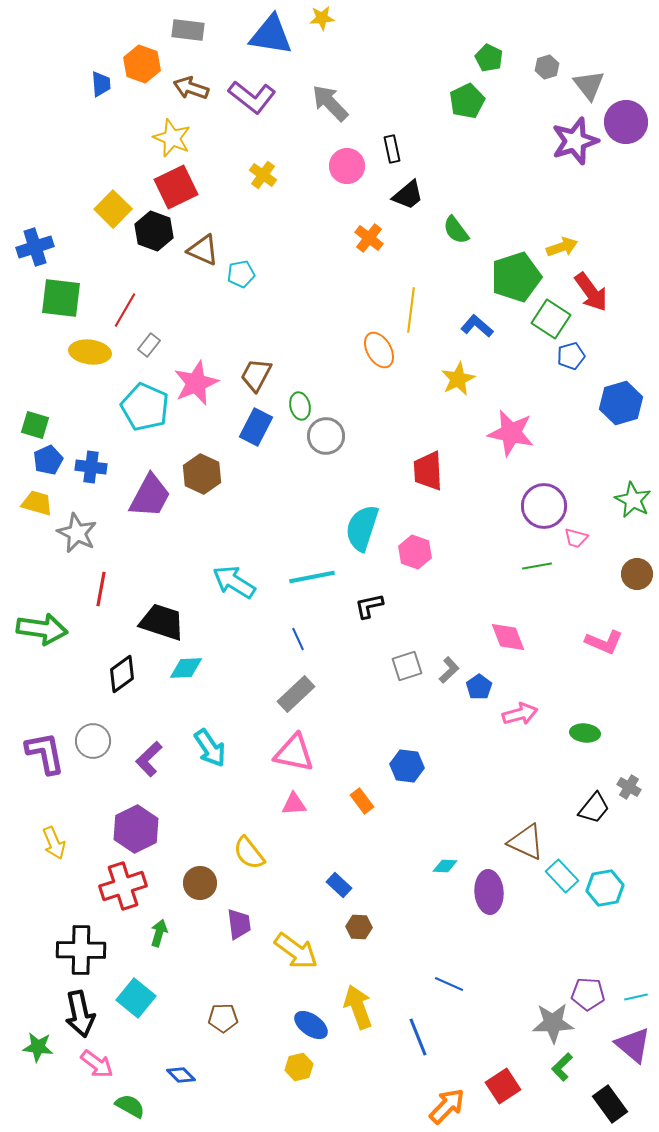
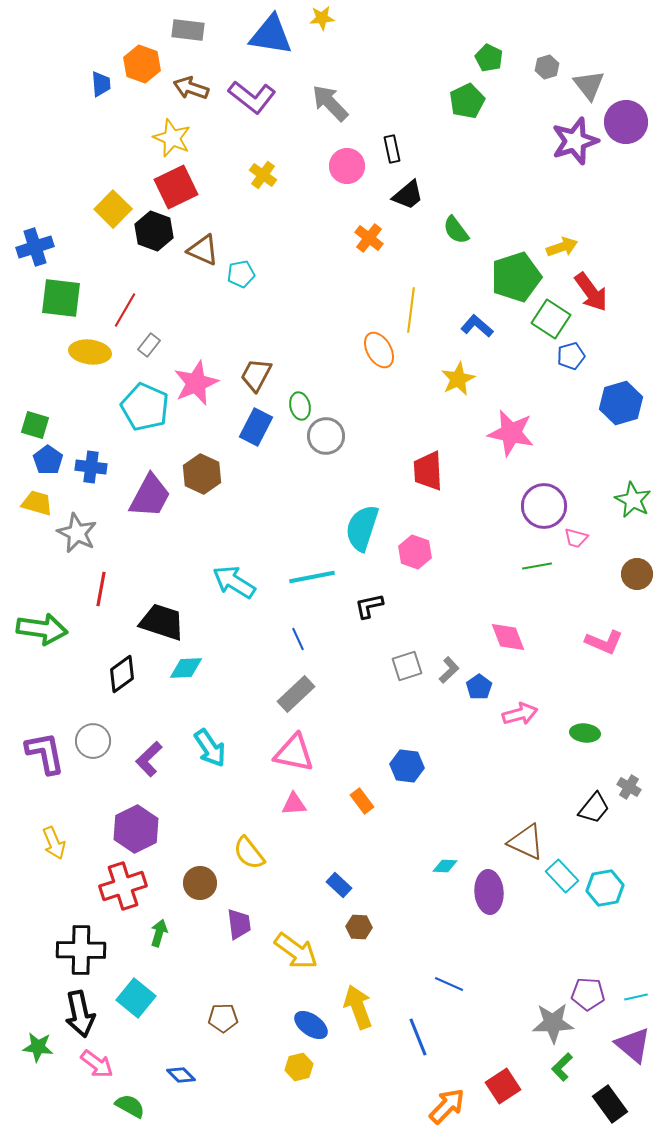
blue pentagon at (48, 460): rotated 12 degrees counterclockwise
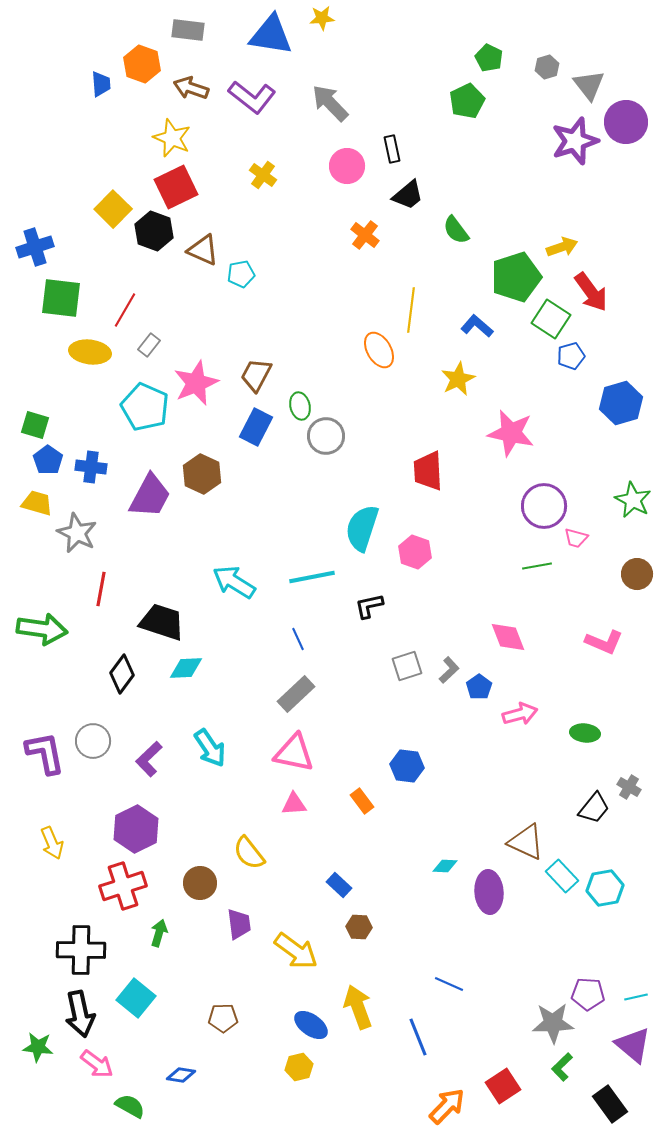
orange cross at (369, 238): moved 4 px left, 3 px up
black diamond at (122, 674): rotated 18 degrees counterclockwise
yellow arrow at (54, 843): moved 2 px left
blue diamond at (181, 1075): rotated 36 degrees counterclockwise
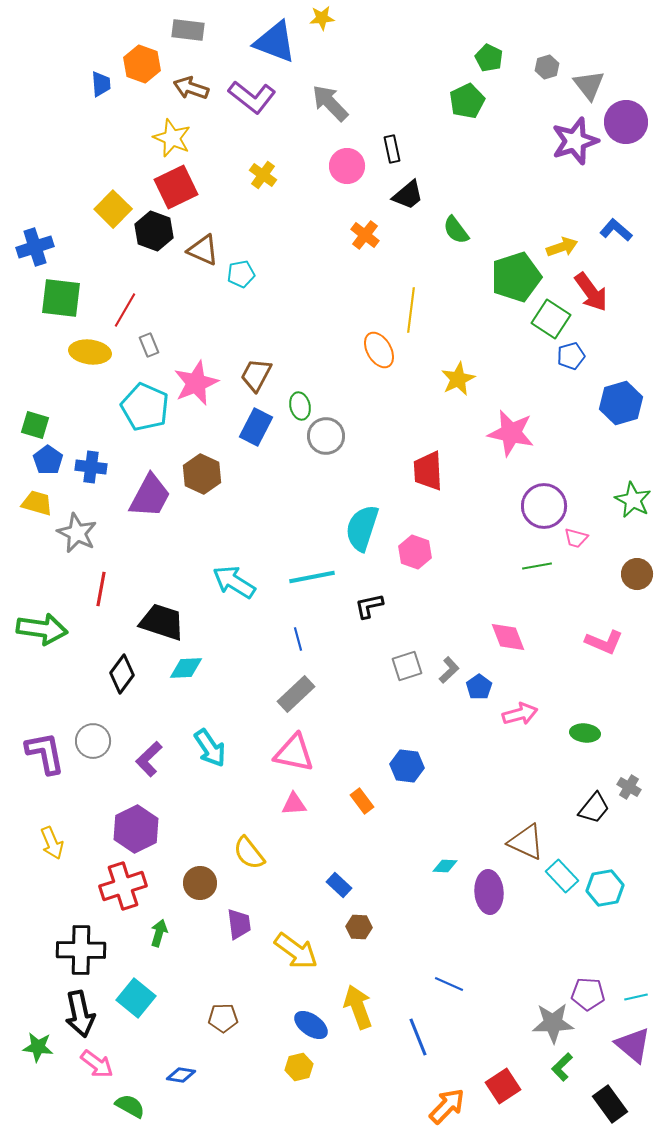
blue triangle at (271, 35): moved 4 px right, 7 px down; rotated 12 degrees clockwise
blue L-shape at (477, 326): moved 139 px right, 96 px up
gray rectangle at (149, 345): rotated 60 degrees counterclockwise
blue line at (298, 639): rotated 10 degrees clockwise
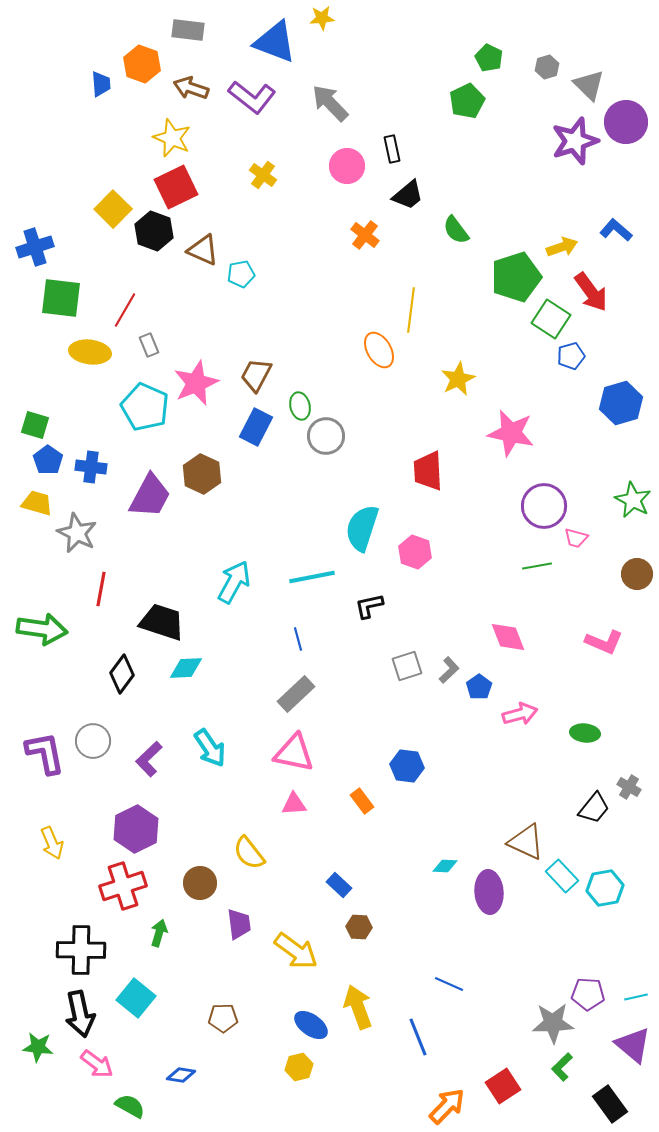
gray triangle at (589, 85): rotated 8 degrees counterclockwise
cyan arrow at (234, 582): rotated 87 degrees clockwise
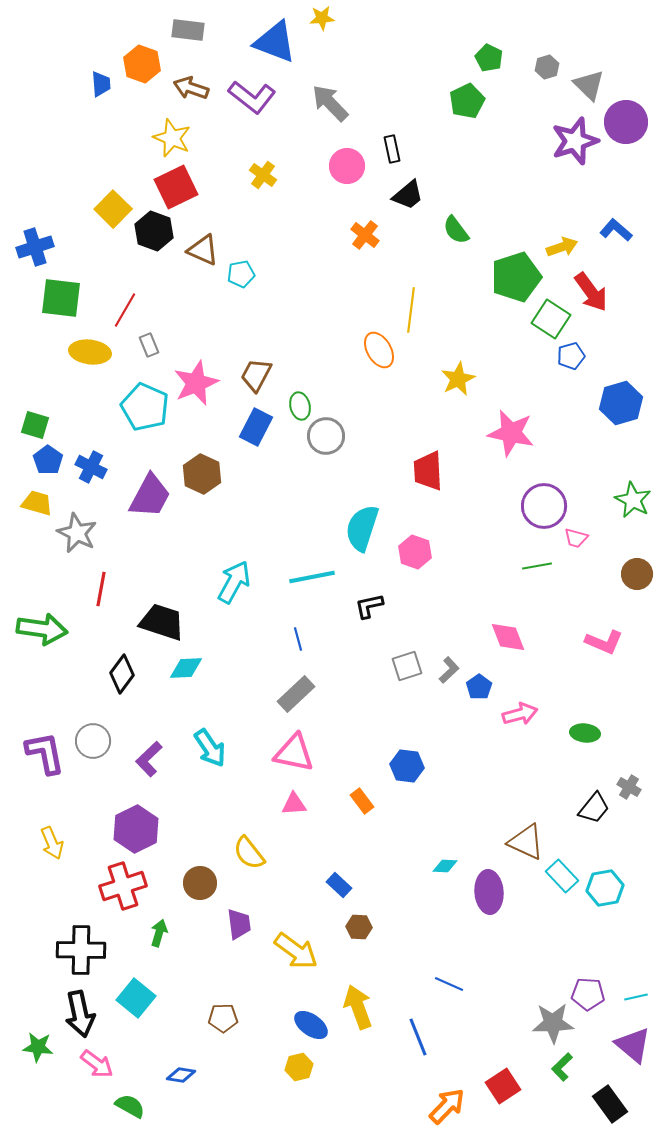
blue cross at (91, 467): rotated 20 degrees clockwise
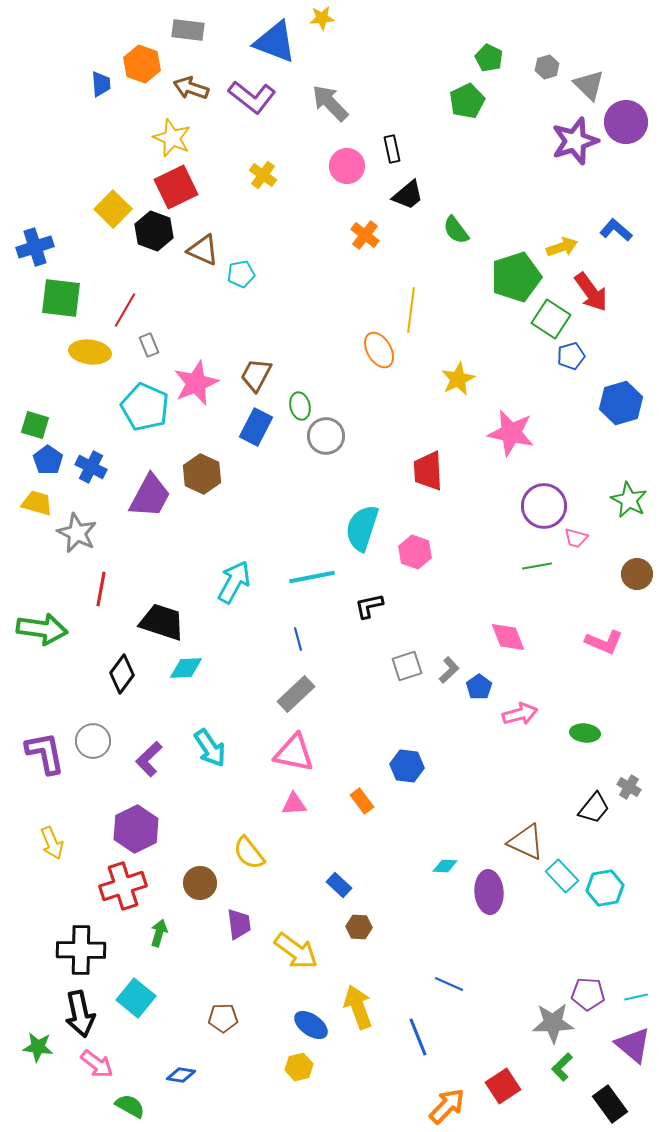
green star at (633, 500): moved 4 px left
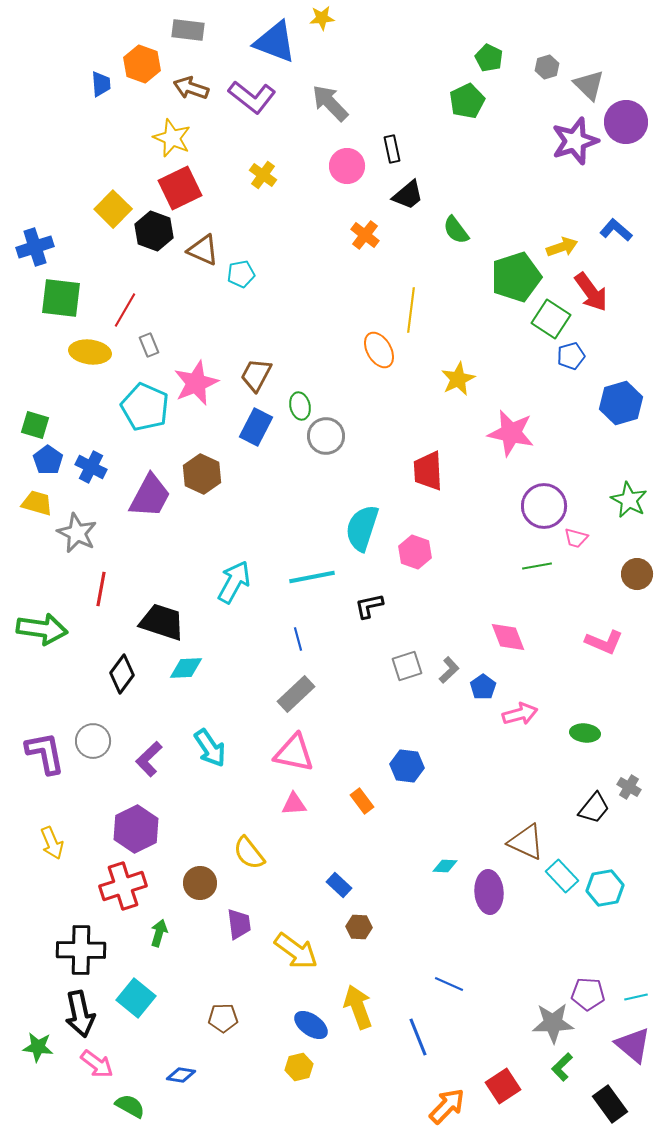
red square at (176, 187): moved 4 px right, 1 px down
blue pentagon at (479, 687): moved 4 px right
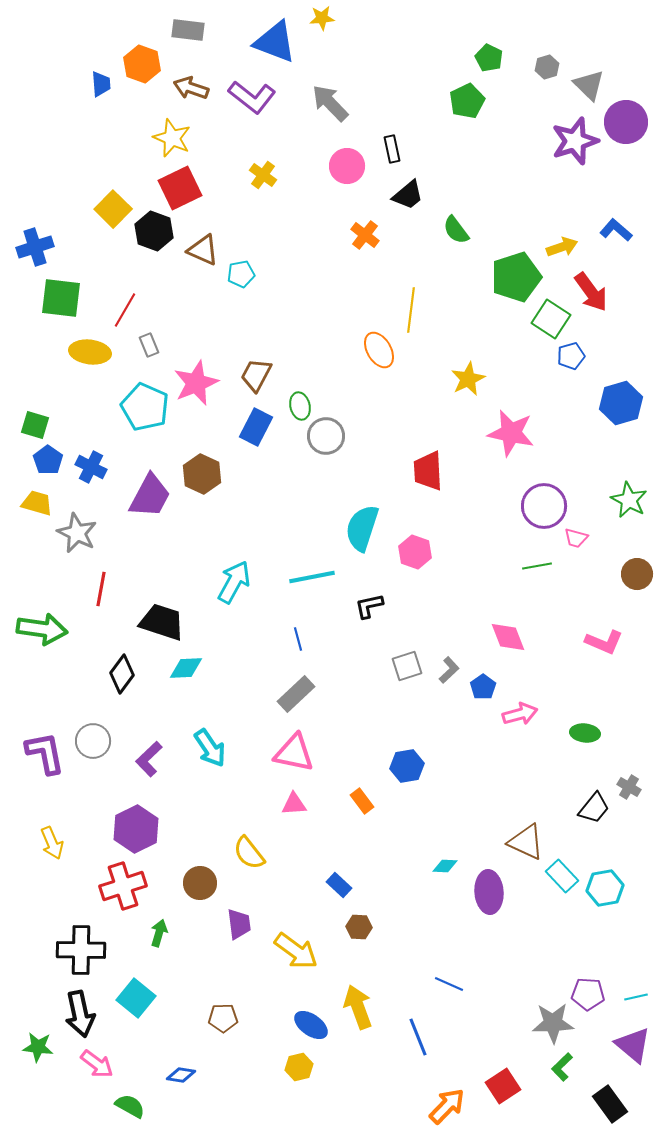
yellow star at (458, 379): moved 10 px right
blue hexagon at (407, 766): rotated 16 degrees counterclockwise
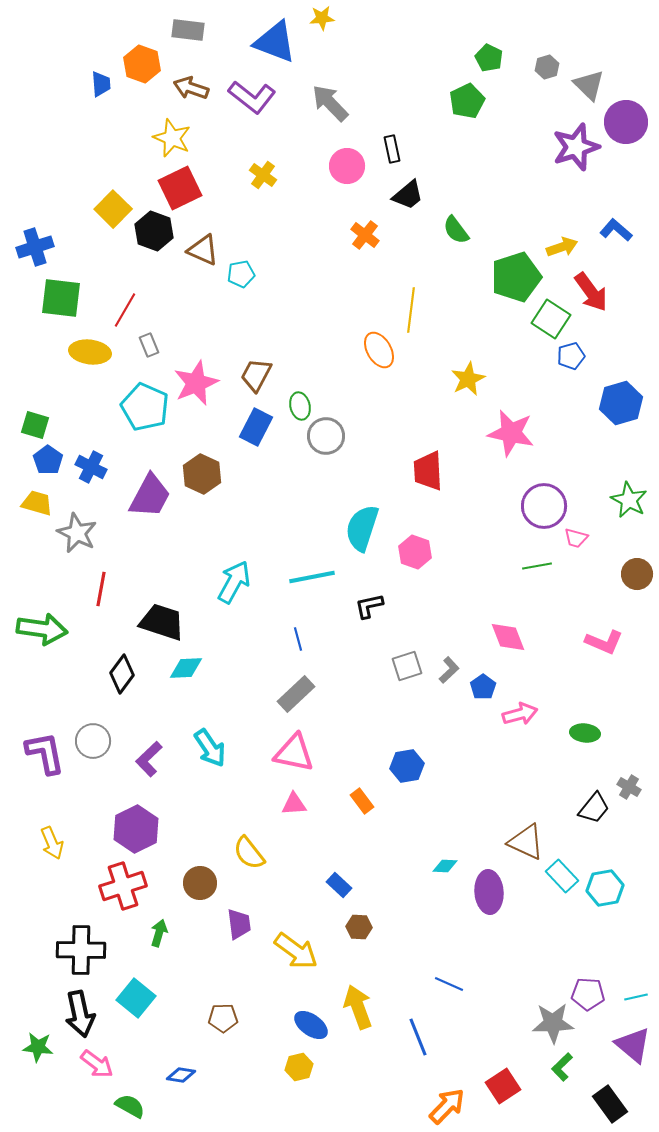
purple star at (575, 141): moved 1 px right, 6 px down
